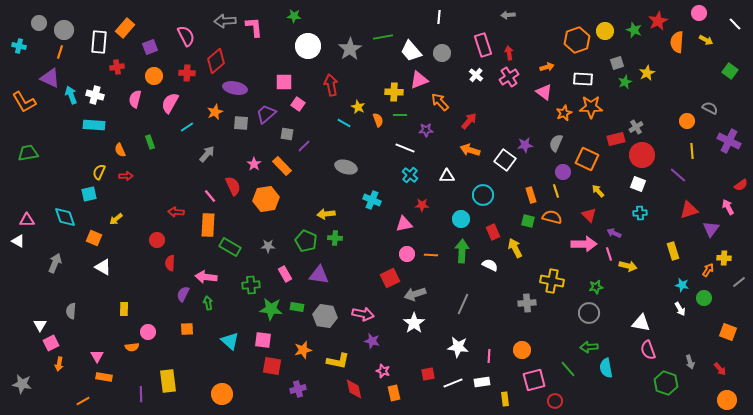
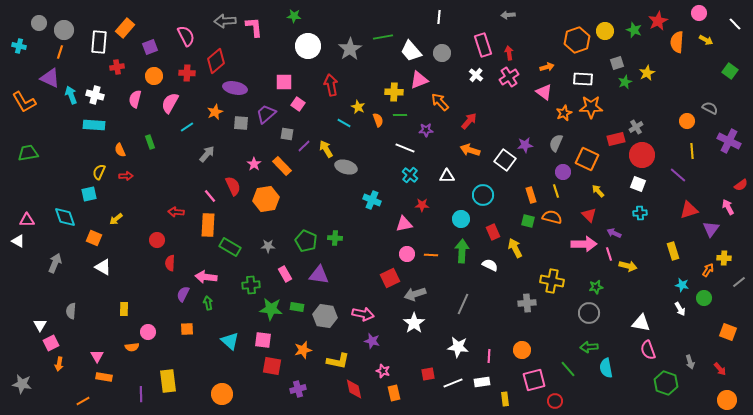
yellow arrow at (326, 214): moved 65 px up; rotated 66 degrees clockwise
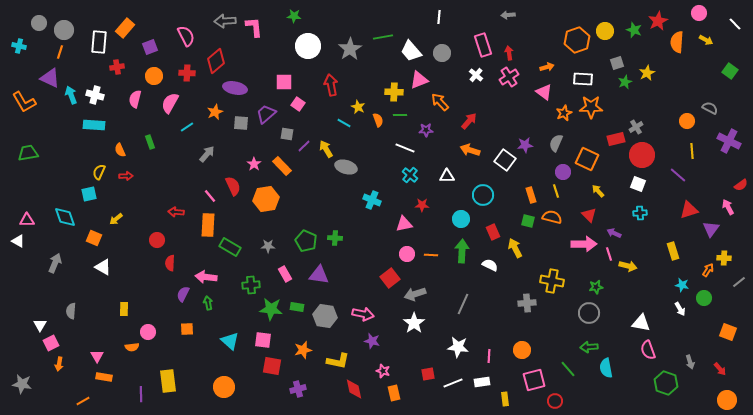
red square at (390, 278): rotated 12 degrees counterclockwise
orange circle at (222, 394): moved 2 px right, 7 px up
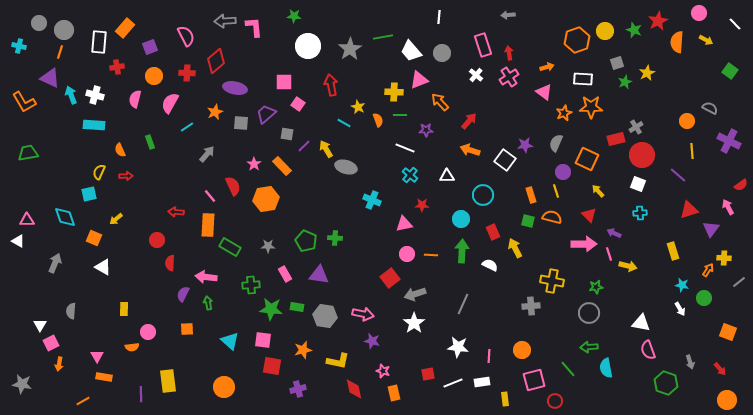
gray cross at (527, 303): moved 4 px right, 3 px down
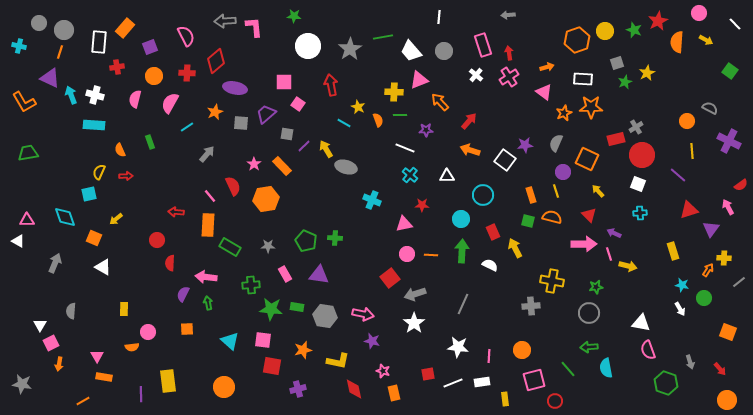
gray circle at (442, 53): moved 2 px right, 2 px up
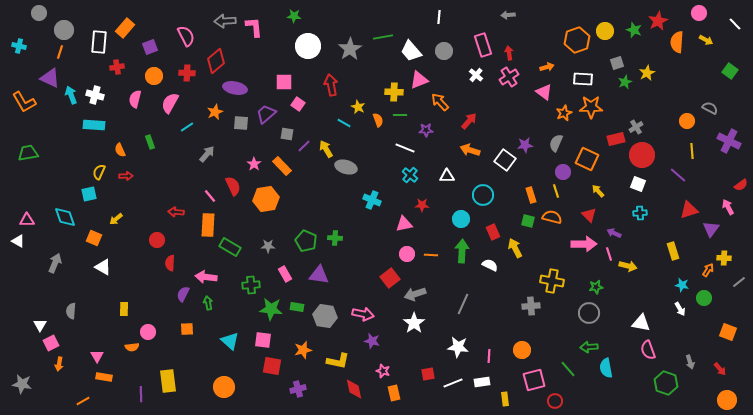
gray circle at (39, 23): moved 10 px up
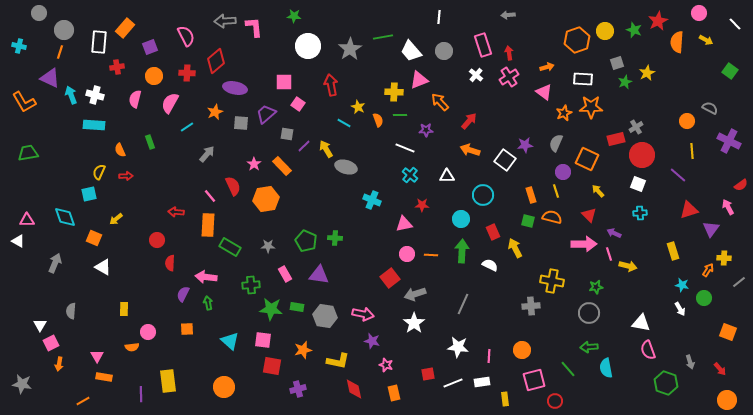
pink star at (383, 371): moved 3 px right, 6 px up
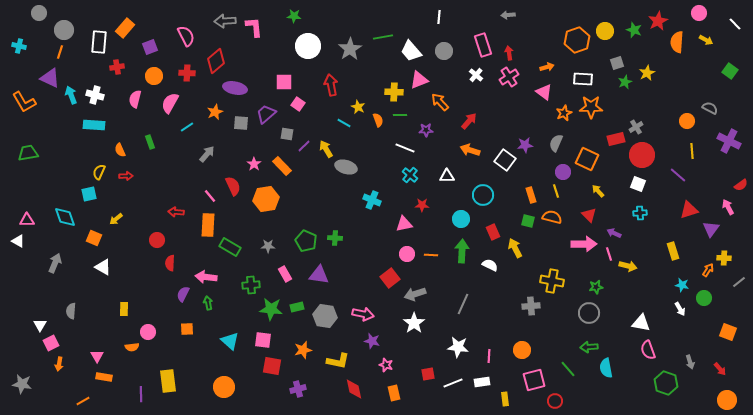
green rectangle at (297, 307): rotated 24 degrees counterclockwise
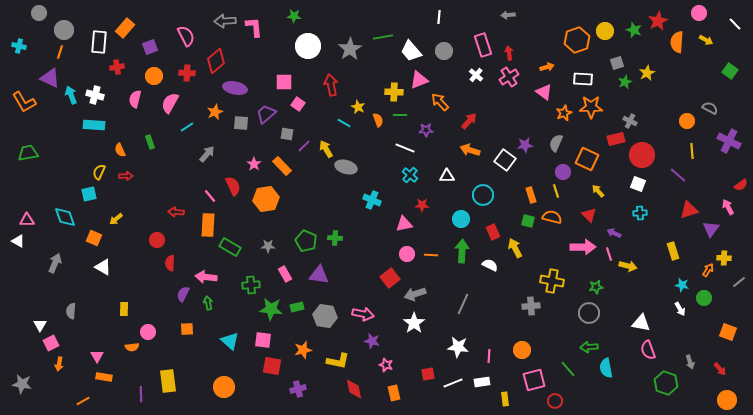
gray cross at (636, 127): moved 6 px left, 6 px up; rotated 32 degrees counterclockwise
pink arrow at (584, 244): moved 1 px left, 3 px down
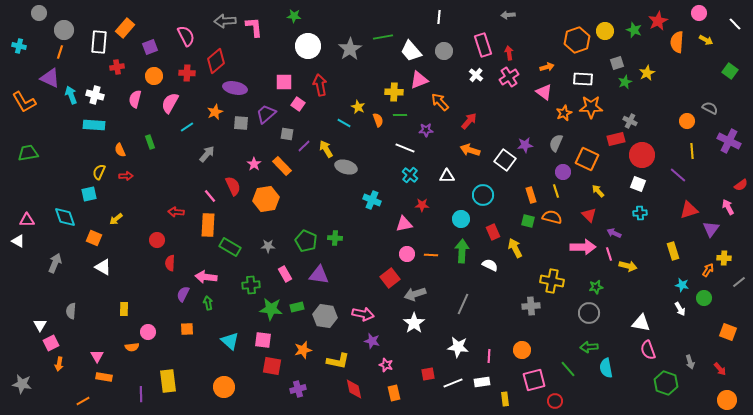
red arrow at (331, 85): moved 11 px left
